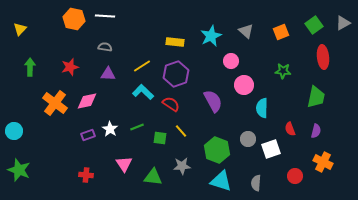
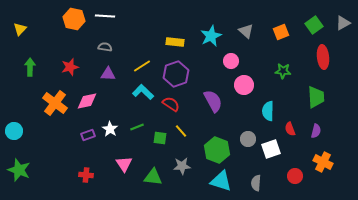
green trapezoid at (316, 97): rotated 15 degrees counterclockwise
cyan semicircle at (262, 108): moved 6 px right, 3 px down
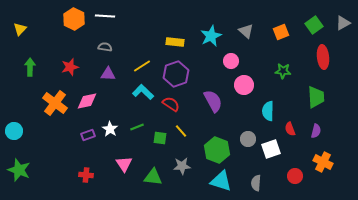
orange hexagon at (74, 19): rotated 15 degrees clockwise
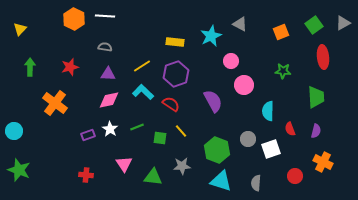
gray triangle at (246, 31): moved 6 px left, 7 px up; rotated 14 degrees counterclockwise
pink diamond at (87, 101): moved 22 px right, 1 px up
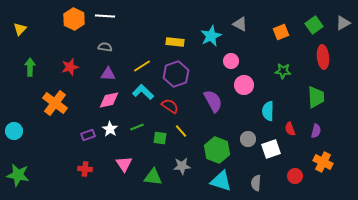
red semicircle at (171, 104): moved 1 px left, 2 px down
green star at (19, 170): moved 1 px left, 5 px down; rotated 10 degrees counterclockwise
red cross at (86, 175): moved 1 px left, 6 px up
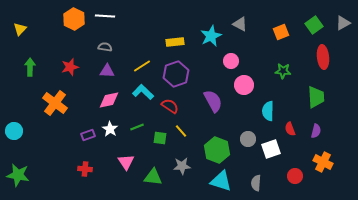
yellow rectangle at (175, 42): rotated 12 degrees counterclockwise
purple triangle at (108, 74): moved 1 px left, 3 px up
pink triangle at (124, 164): moved 2 px right, 2 px up
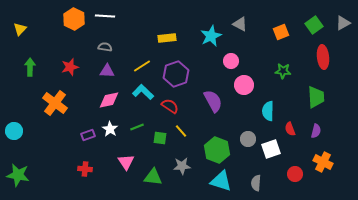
yellow rectangle at (175, 42): moved 8 px left, 4 px up
red circle at (295, 176): moved 2 px up
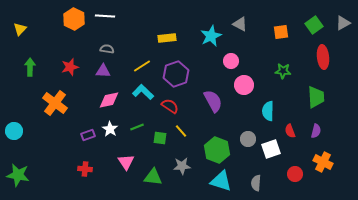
orange square at (281, 32): rotated 14 degrees clockwise
gray semicircle at (105, 47): moved 2 px right, 2 px down
purple triangle at (107, 71): moved 4 px left
red semicircle at (290, 129): moved 2 px down
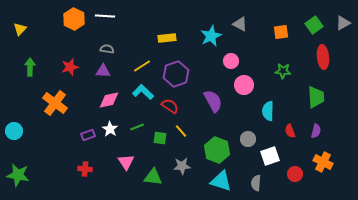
white square at (271, 149): moved 1 px left, 7 px down
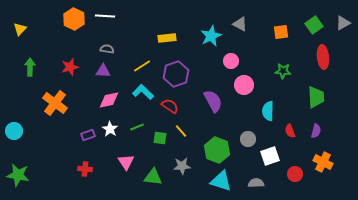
gray semicircle at (256, 183): rotated 84 degrees clockwise
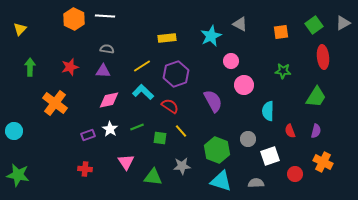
green trapezoid at (316, 97): rotated 35 degrees clockwise
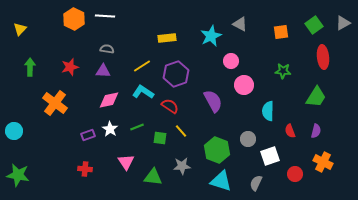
cyan L-shape at (143, 92): rotated 10 degrees counterclockwise
gray semicircle at (256, 183): rotated 63 degrees counterclockwise
